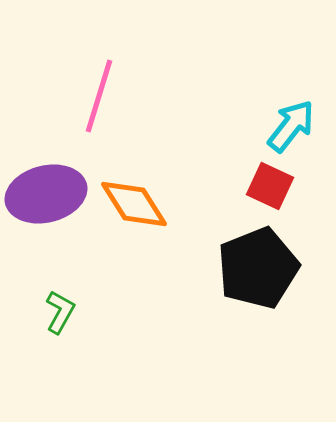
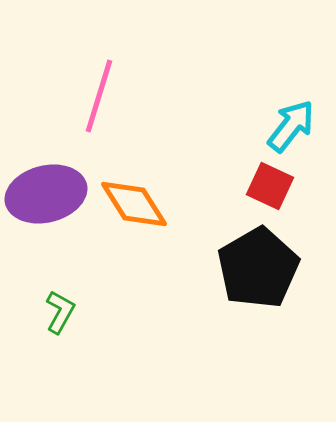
black pentagon: rotated 8 degrees counterclockwise
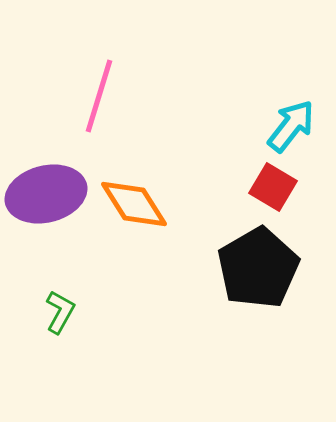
red square: moved 3 px right, 1 px down; rotated 6 degrees clockwise
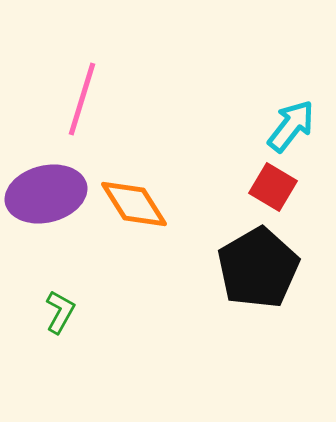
pink line: moved 17 px left, 3 px down
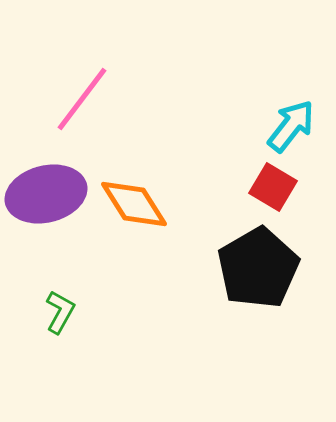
pink line: rotated 20 degrees clockwise
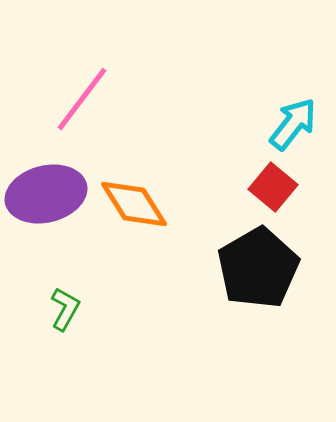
cyan arrow: moved 2 px right, 2 px up
red square: rotated 9 degrees clockwise
green L-shape: moved 5 px right, 3 px up
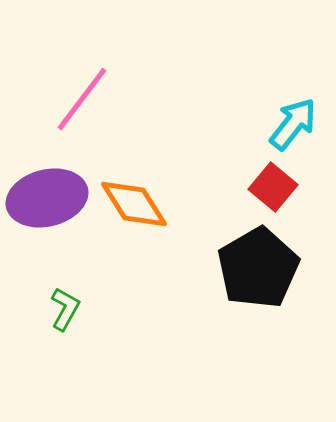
purple ellipse: moved 1 px right, 4 px down
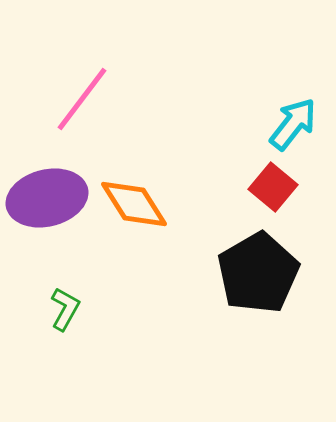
black pentagon: moved 5 px down
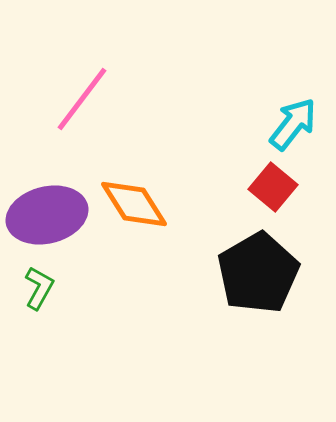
purple ellipse: moved 17 px down
green L-shape: moved 26 px left, 21 px up
